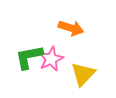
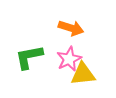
pink star: moved 18 px right
yellow triangle: rotated 40 degrees clockwise
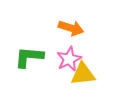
green L-shape: rotated 16 degrees clockwise
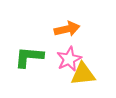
orange arrow: moved 4 px left, 1 px down; rotated 30 degrees counterclockwise
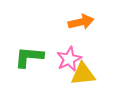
orange arrow: moved 14 px right, 7 px up
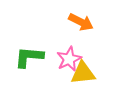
orange arrow: rotated 40 degrees clockwise
yellow triangle: moved 1 px up
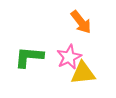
orange arrow: rotated 25 degrees clockwise
pink star: moved 2 px up
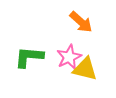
orange arrow: rotated 10 degrees counterclockwise
yellow triangle: moved 2 px right, 4 px up; rotated 20 degrees clockwise
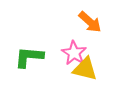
orange arrow: moved 9 px right
pink star: moved 5 px right, 4 px up; rotated 15 degrees counterclockwise
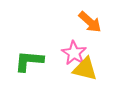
green L-shape: moved 4 px down
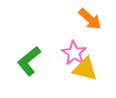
orange arrow: moved 3 px up
green L-shape: rotated 44 degrees counterclockwise
